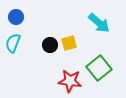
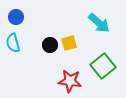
cyan semicircle: rotated 36 degrees counterclockwise
green square: moved 4 px right, 2 px up
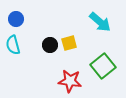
blue circle: moved 2 px down
cyan arrow: moved 1 px right, 1 px up
cyan semicircle: moved 2 px down
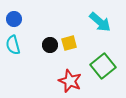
blue circle: moved 2 px left
red star: rotated 15 degrees clockwise
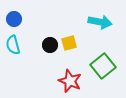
cyan arrow: rotated 30 degrees counterclockwise
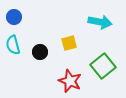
blue circle: moved 2 px up
black circle: moved 10 px left, 7 px down
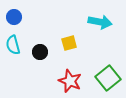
green square: moved 5 px right, 12 px down
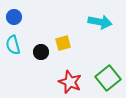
yellow square: moved 6 px left
black circle: moved 1 px right
red star: moved 1 px down
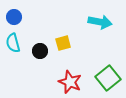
cyan semicircle: moved 2 px up
black circle: moved 1 px left, 1 px up
